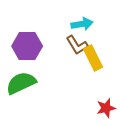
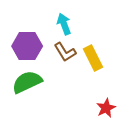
cyan arrow: moved 18 px left; rotated 100 degrees counterclockwise
brown L-shape: moved 12 px left, 7 px down
green semicircle: moved 6 px right, 1 px up
red star: rotated 12 degrees counterclockwise
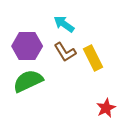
cyan arrow: rotated 35 degrees counterclockwise
green semicircle: moved 1 px right, 1 px up
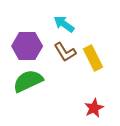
red star: moved 12 px left
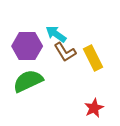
cyan arrow: moved 8 px left, 10 px down
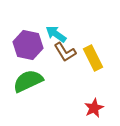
purple hexagon: moved 1 px right, 1 px up; rotated 12 degrees clockwise
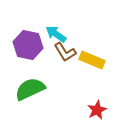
yellow rectangle: moved 1 px left, 2 px down; rotated 40 degrees counterclockwise
green semicircle: moved 2 px right, 8 px down
red star: moved 3 px right, 2 px down
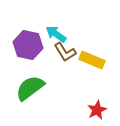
green semicircle: moved 1 px up; rotated 12 degrees counterclockwise
